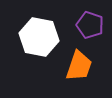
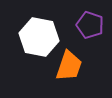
orange trapezoid: moved 10 px left
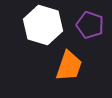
white hexagon: moved 4 px right, 12 px up; rotated 6 degrees clockwise
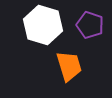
orange trapezoid: rotated 36 degrees counterclockwise
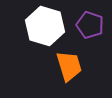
white hexagon: moved 2 px right, 1 px down
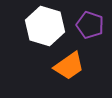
orange trapezoid: rotated 72 degrees clockwise
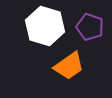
purple pentagon: moved 2 px down
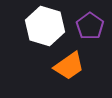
purple pentagon: moved 1 px up; rotated 16 degrees clockwise
